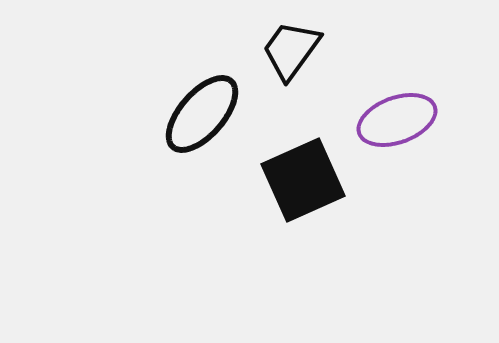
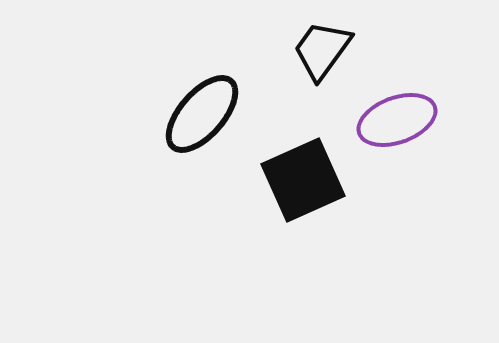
black trapezoid: moved 31 px right
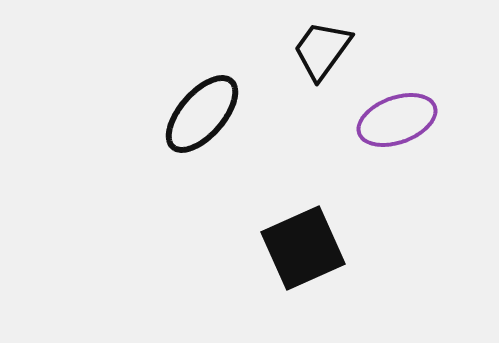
black square: moved 68 px down
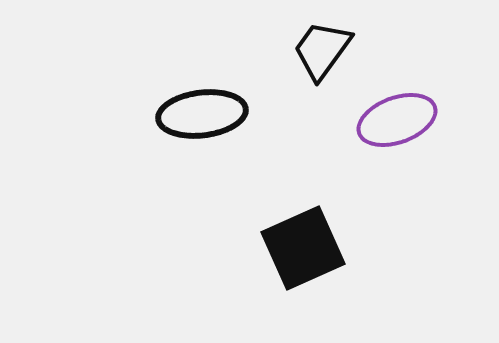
black ellipse: rotated 42 degrees clockwise
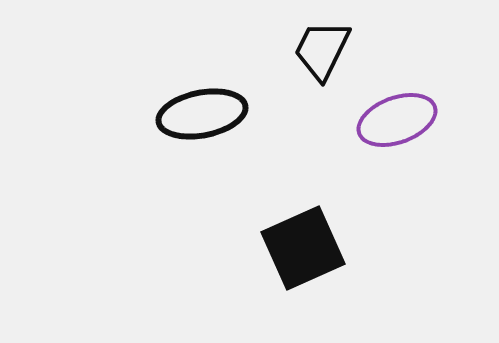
black trapezoid: rotated 10 degrees counterclockwise
black ellipse: rotated 4 degrees counterclockwise
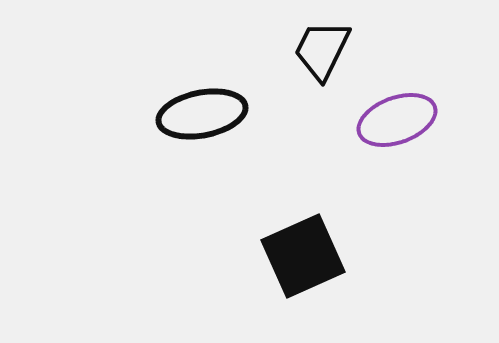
black square: moved 8 px down
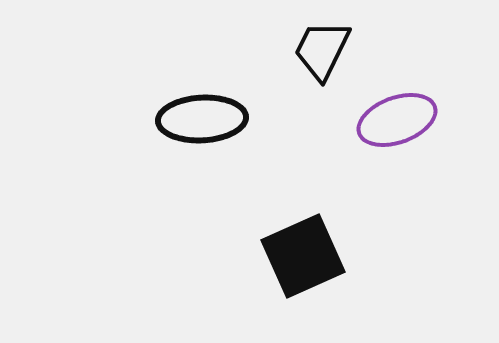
black ellipse: moved 5 px down; rotated 8 degrees clockwise
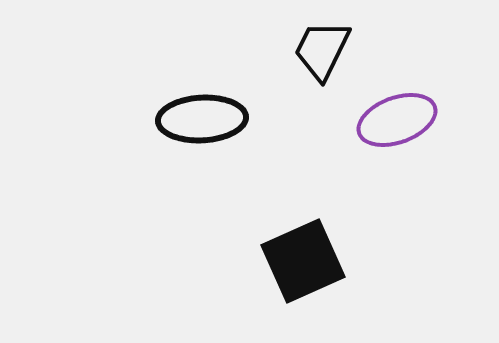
black square: moved 5 px down
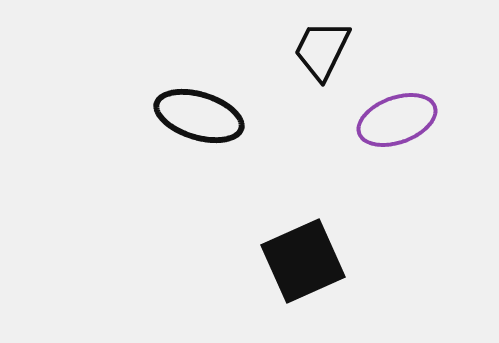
black ellipse: moved 3 px left, 3 px up; rotated 20 degrees clockwise
